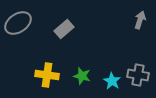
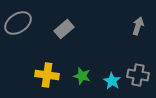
gray arrow: moved 2 px left, 6 px down
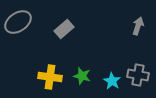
gray ellipse: moved 1 px up
yellow cross: moved 3 px right, 2 px down
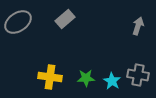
gray rectangle: moved 1 px right, 10 px up
green star: moved 4 px right, 2 px down; rotated 18 degrees counterclockwise
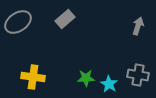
yellow cross: moved 17 px left
cyan star: moved 3 px left, 3 px down
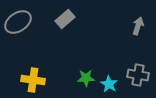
yellow cross: moved 3 px down
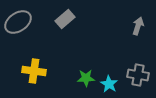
yellow cross: moved 1 px right, 9 px up
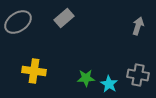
gray rectangle: moved 1 px left, 1 px up
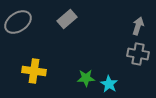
gray rectangle: moved 3 px right, 1 px down
gray cross: moved 21 px up
